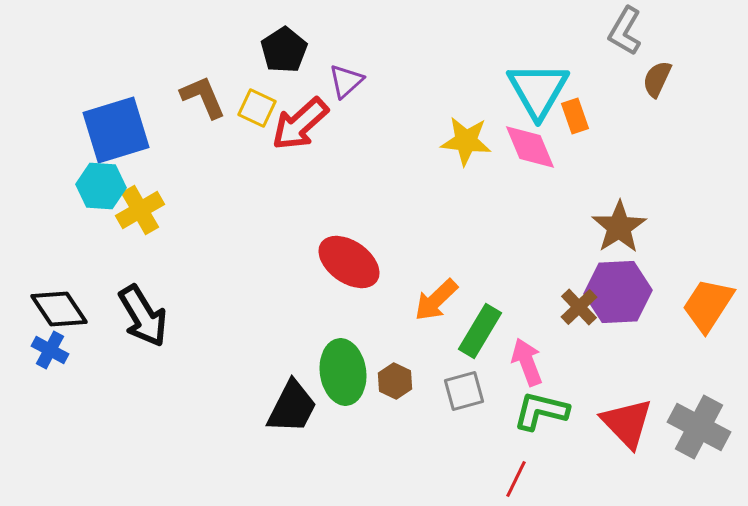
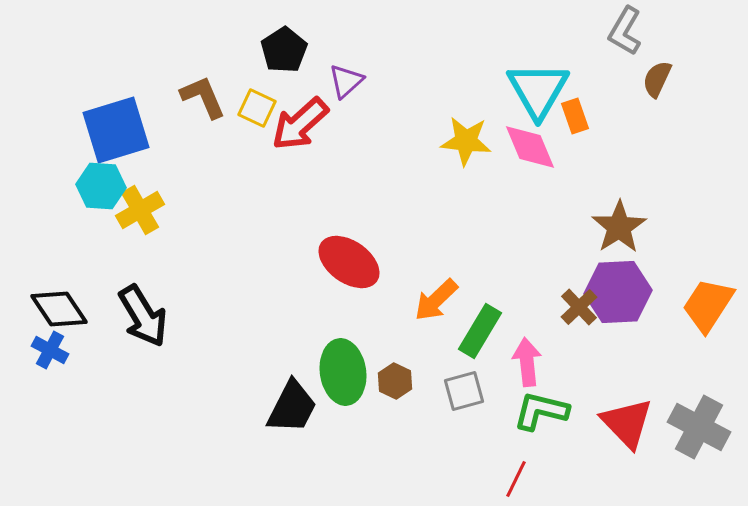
pink arrow: rotated 15 degrees clockwise
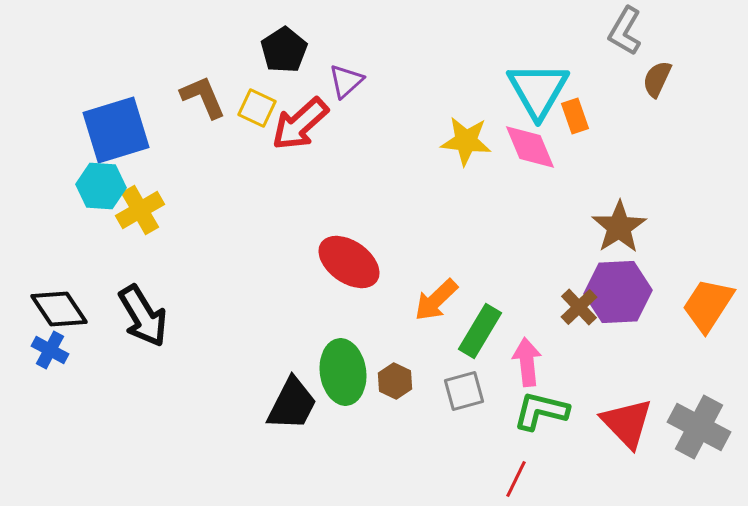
black trapezoid: moved 3 px up
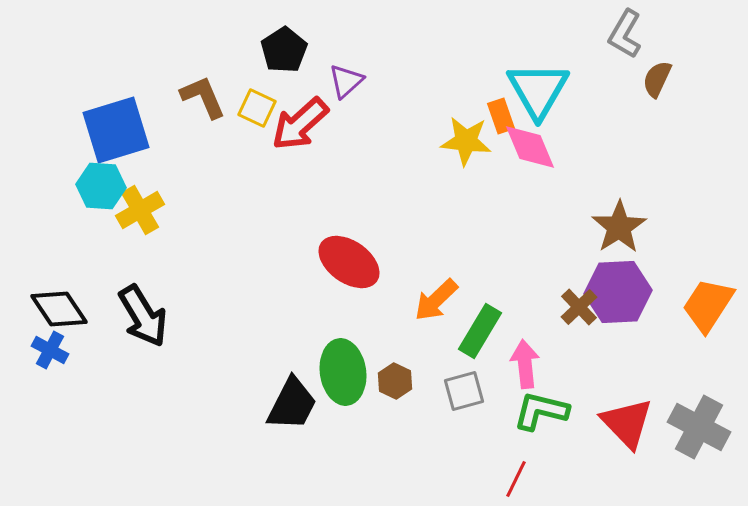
gray L-shape: moved 3 px down
orange rectangle: moved 74 px left
pink arrow: moved 2 px left, 2 px down
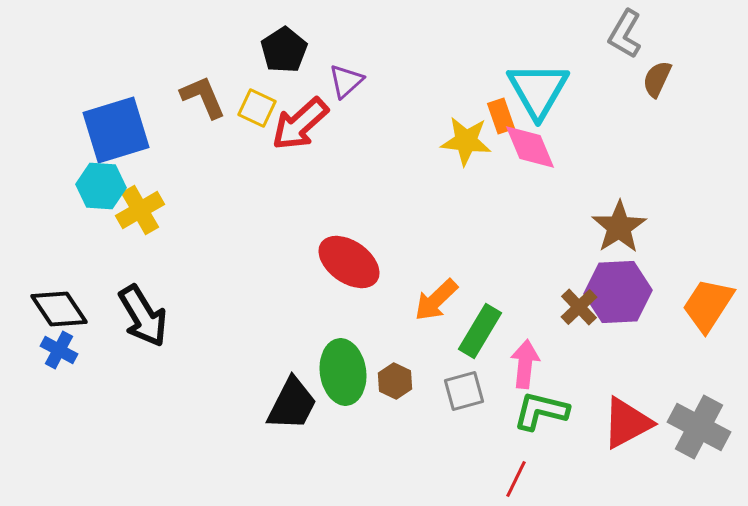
blue cross: moved 9 px right
pink arrow: rotated 12 degrees clockwise
red triangle: rotated 46 degrees clockwise
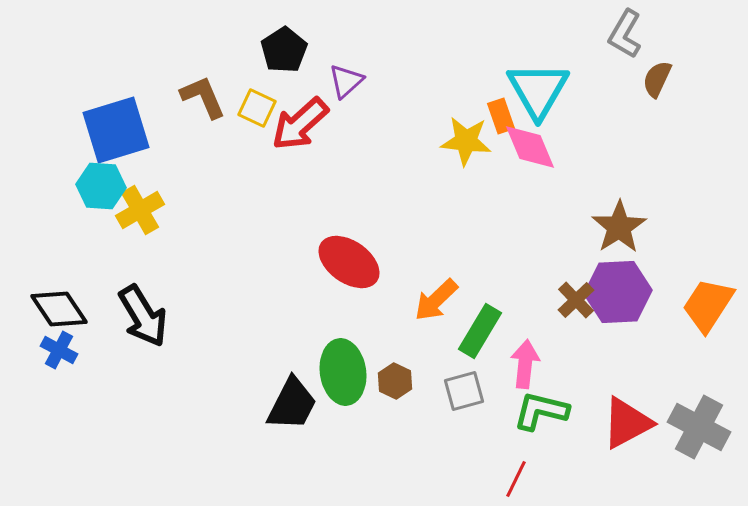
brown cross: moved 3 px left, 7 px up
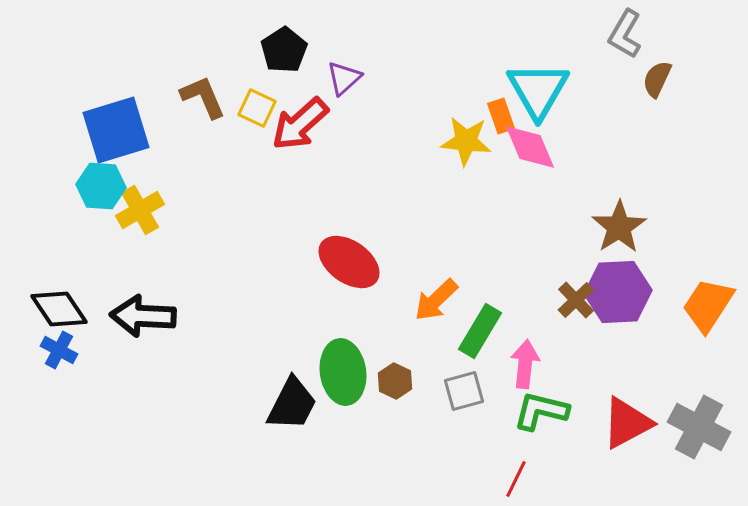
purple triangle: moved 2 px left, 3 px up
black arrow: rotated 124 degrees clockwise
